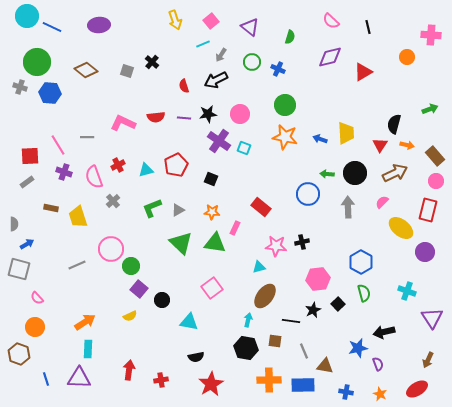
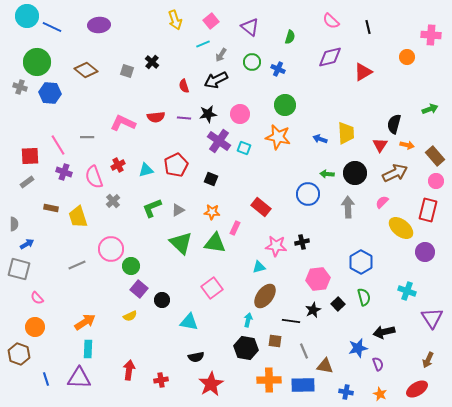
orange star at (285, 137): moved 7 px left
green semicircle at (364, 293): moved 4 px down
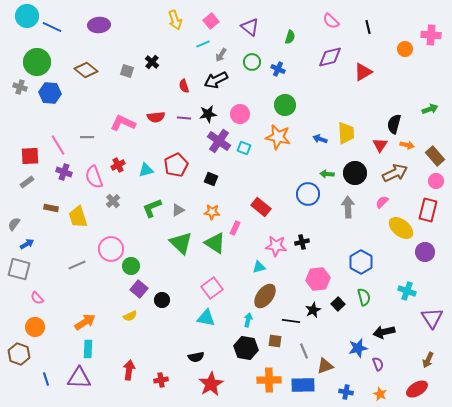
orange circle at (407, 57): moved 2 px left, 8 px up
gray semicircle at (14, 224): rotated 144 degrees counterclockwise
green triangle at (215, 243): rotated 25 degrees clockwise
cyan triangle at (189, 322): moved 17 px right, 4 px up
brown triangle at (325, 366): rotated 30 degrees counterclockwise
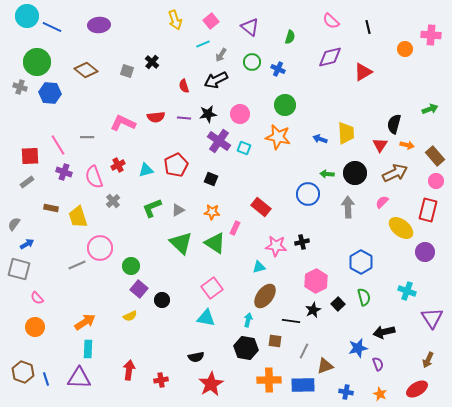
pink circle at (111, 249): moved 11 px left, 1 px up
pink hexagon at (318, 279): moved 2 px left, 2 px down; rotated 20 degrees counterclockwise
gray line at (304, 351): rotated 49 degrees clockwise
brown hexagon at (19, 354): moved 4 px right, 18 px down
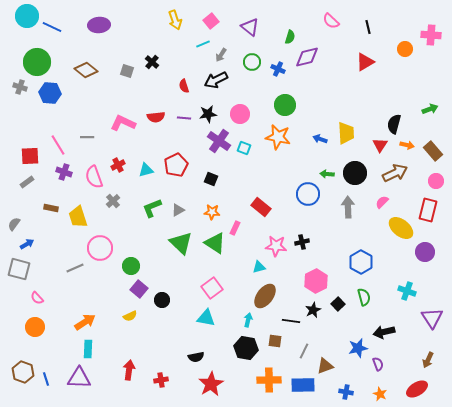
purple diamond at (330, 57): moved 23 px left
red triangle at (363, 72): moved 2 px right, 10 px up
brown rectangle at (435, 156): moved 2 px left, 5 px up
gray line at (77, 265): moved 2 px left, 3 px down
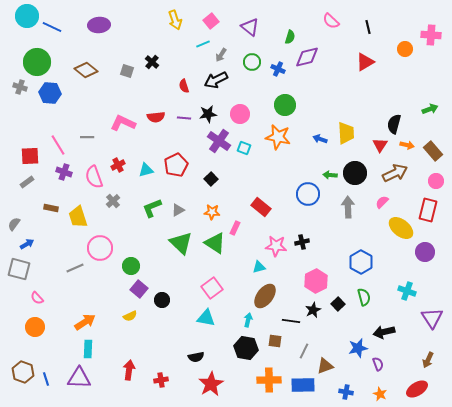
green arrow at (327, 174): moved 3 px right, 1 px down
black square at (211, 179): rotated 24 degrees clockwise
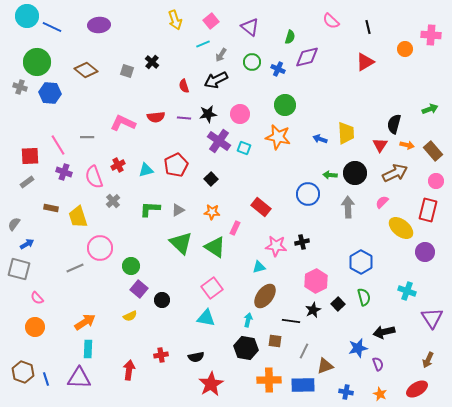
green L-shape at (152, 208): moved 2 px left, 1 px down; rotated 25 degrees clockwise
green triangle at (215, 243): moved 4 px down
red cross at (161, 380): moved 25 px up
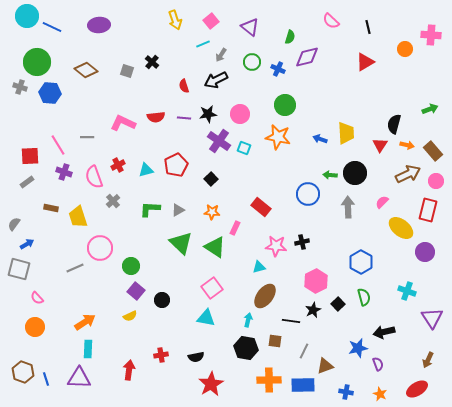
brown arrow at (395, 173): moved 13 px right, 1 px down
purple square at (139, 289): moved 3 px left, 2 px down
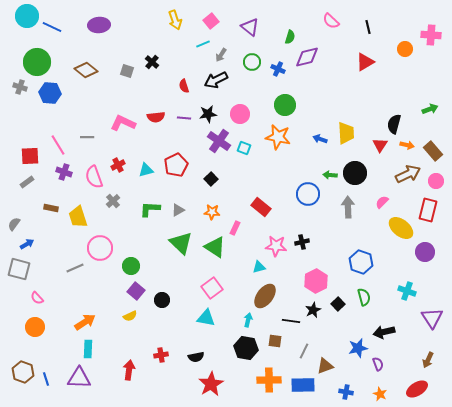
blue hexagon at (361, 262): rotated 10 degrees counterclockwise
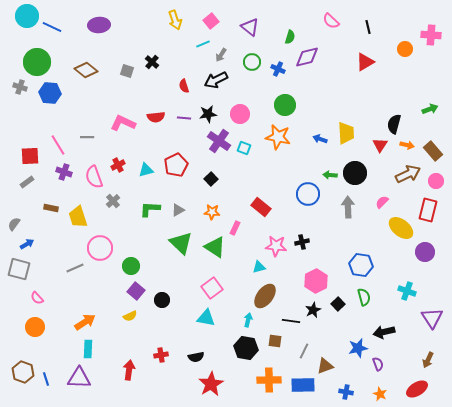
blue hexagon at (361, 262): moved 3 px down; rotated 10 degrees counterclockwise
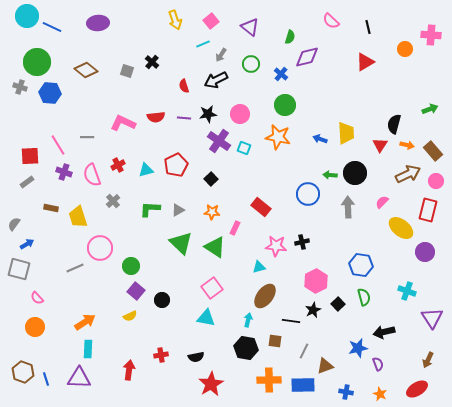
purple ellipse at (99, 25): moved 1 px left, 2 px up
green circle at (252, 62): moved 1 px left, 2 px down
blue cross at (278, 69): moved 3 px right, 5 px down; rotated 16 degrees clockwise
pink semicircle at (94, 177): moved 2 px left, 2 px up
